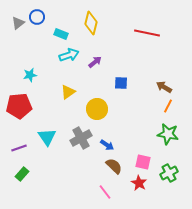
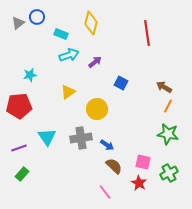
red line: rotated 70 degrees clockwise
blue square: rotated 24 degrees clockwise
gray cross: rotated 20 degrees clockwise
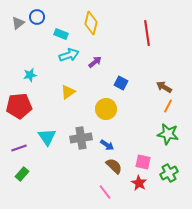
yellow circle: moved 9 px right
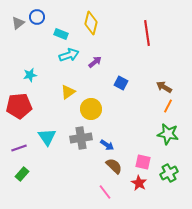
yellow circle: moved 15 px left
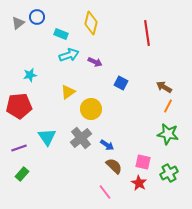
purple arrow: rotated 64 degrees clockwise
gray cross: rotated 30 degrees counterclockwise
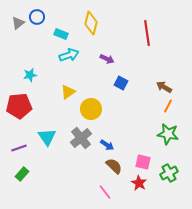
purple arrow: moved 12 px right, 3 px up
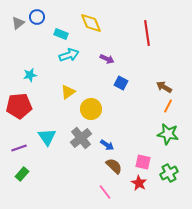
yellow diamond: rotated 35 degrees counterclockwise
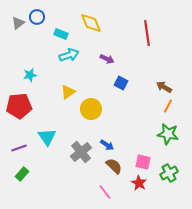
gray cross: moved 14 px down
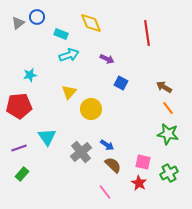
yellow triangle: moved 1 px right; rotated 14 degrees counterclockwise
orange line: moved 2 px down; rotated 64 degrees counterclockwise
brown semicircle: moved 1 px left, 1 px up
